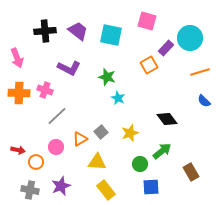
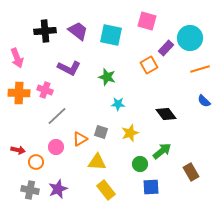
orange line: moved 3 px up
cyan star: moved 6 px down; rotated 24 degrees counterclockwise
black diamond: moved 1 px left, 5 px up
gray square: rotated 32 degrees counterclockwise
purple star: moved 3 px left, 3 px down
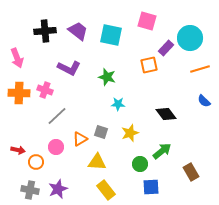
orange square: rotated 18 degrees clockwise
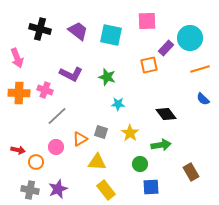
pink square: rotated 18 degrees counterclockwise
black cross: moved 5 px left, 2 px up; rotated 20 degrees clockwise
purple L-shape: moved 2 px right, 6 px down
blue semicircle: moved 1 px left, 2 px up
yellow star: rotated 18 degrees counterclockwise
green arrow: moved 1 px left, 6 px up; rotated 30 degrees clockwise
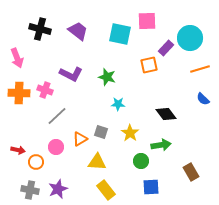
cyan square: moved 9 px right, 1 px up
green circle: moved 1 px right, 3 px up
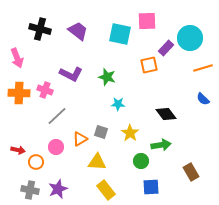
orange line: moved 3 px right, 1 px up
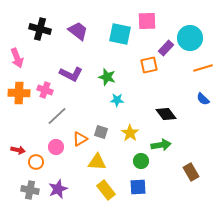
cyan star: moved 1 px left, 4 px up
blue square: moved 13 px left
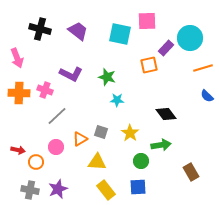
blue semicircle: moved 4 px right, 3 px up
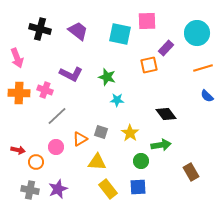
cyan circle: moved 7 px right, 5 px up
yellow rectangle: moved 2 px right, 1 px up
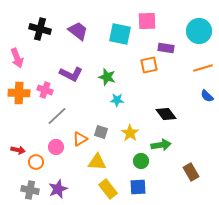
cyan circle: moved 2 px right, 2 px up
purple rectangle: rotated 56 degrees clockwise
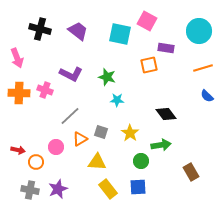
pink square: rotated 30 degrees clockwise
gray line: moved 13 px right
